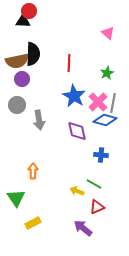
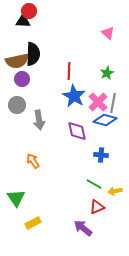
red line: moved 8 px down
orange arrow: moved 10 px up; rotated 35 degrees counterclockwise
yellow arrow: moved 38 px right; rotated 32 degrees counterclockwise
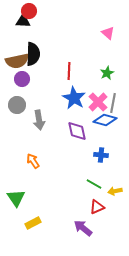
blue star: moved 2 px down
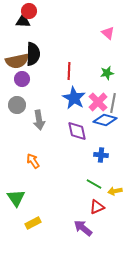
green star: rotated 16 degrees clockwise
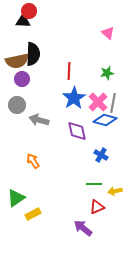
blue star: rotated 10 degrees clockwise
gray arrow: rotated 114 degrees clockwise
blue cross: rotated 24 degrees clockwise
green line: rotated 28 degrees counterclockwise
green triangle: rotated 30 degrees clockwise
yellow rectangle: moved 9 px up
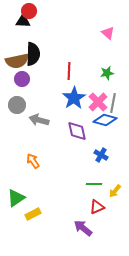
yellow arrow: rotated 40 degrees counterclockwise
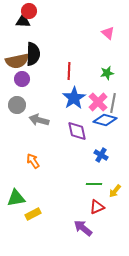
green triangle: rotated 24 degrees clockwise
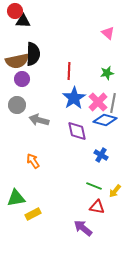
red circle: moved 14 px left
green line: moved 2 px down; rotated 21 degrees clockwise
red triangle: rotated 35 degrees clockwise
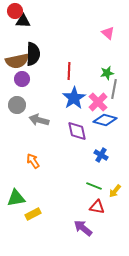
gray line: moved 1 px right, 14 px up
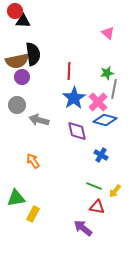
black semicircle: rotated 10 degrees counterclockwise
purple circle: moved 2 px up
yellow rectangle: rotated 35 degrees counterclockwise
